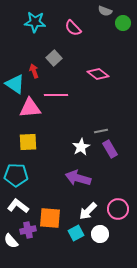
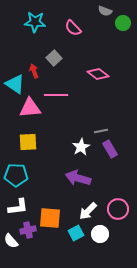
white L-shape: moved 1 px down; rotated 135 degrees clockwise
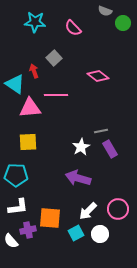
pink diamond: moved 2 px down
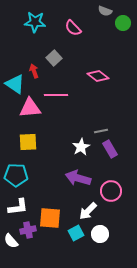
pink circle: moved 7 px left, 18 px up
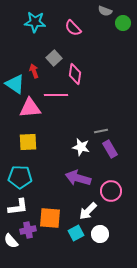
pink diamond: moved 23 px left, 2 px up; rotated 60 degrees clockwise
white star: rotated 30 degrees counterclockwise
cyan pentagon: moved 4 px right, 2 px down
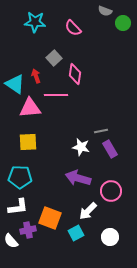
red arrow: moved 2 px right, 5 px down
orange square: rotated 15 degrees clockwise
white circle: moved 10 px right, 3 px down
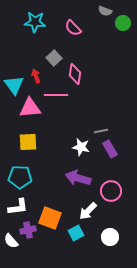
cyan triangle: moved 1 px left, 1 px down; rotated 20 degrees clockwise
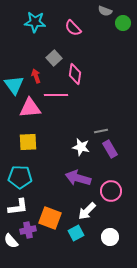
white arrow: moved 1 px left
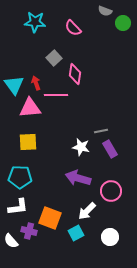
red arrow: moved 7 px down
purple cross: moved 1 px right, 1 px down; rotated 28 degrees clockwise
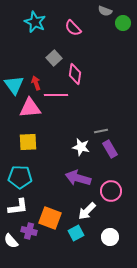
cyan star: rotated 20 degrees clockwise
